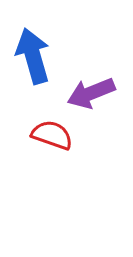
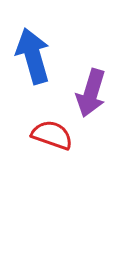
purple arrow: rotated 51 degrees counterclockwise
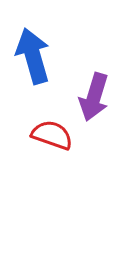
purple arrow: moved 3 px right, 4 px down
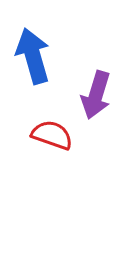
purple arrow: moved 2 px right, 2 px up
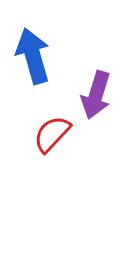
red semicircle: moved 1 px up; rotated 66 degrees counterclockwise
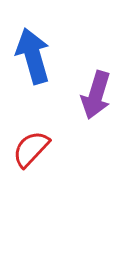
red semicircle: moved 21 px left, 15 px down
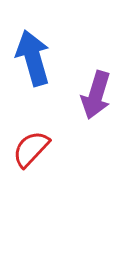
blue arrow: moved 2 px down
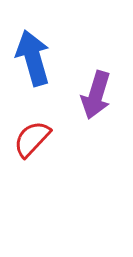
red semicircle: moved 1 px right, 10 px up
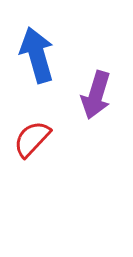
blue arrow: moved 4 px right, 3 px up
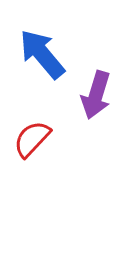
blue arrow: moved 5 px right, 1 px up; rotated 24 degrees counterclockwise
